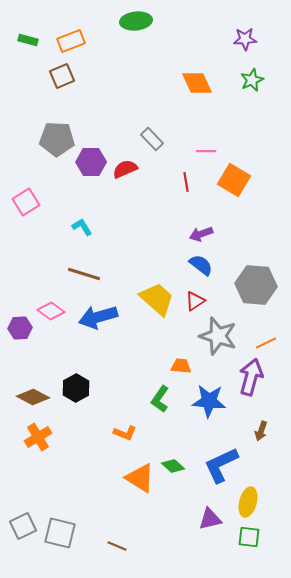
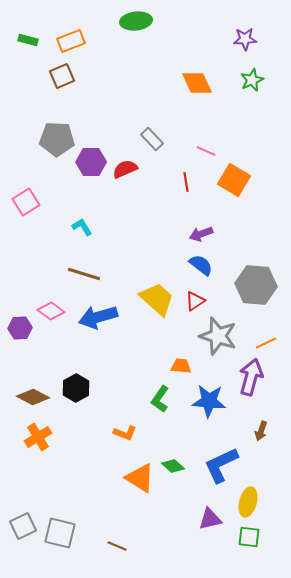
pink line at (206, 151): rotated 24 degrees clockwise
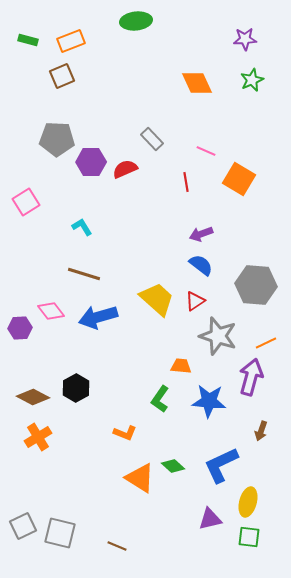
orange square at (234, 180): moved 5 px right, 1 px up
pink diamond at (51, 311): rotated 16 degrees clockwise
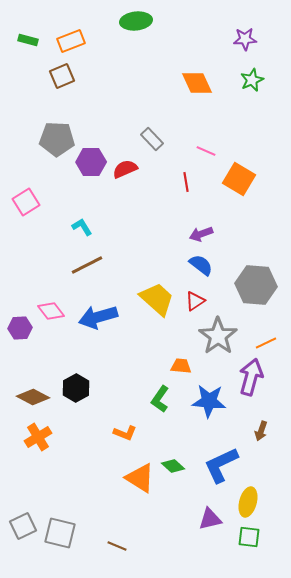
brown line at (84, 274): moved 3 px right, 9 px up; rotated 44 degrees counterclockwise
gray star at (218, 336): rotated 18 degrees clockwise
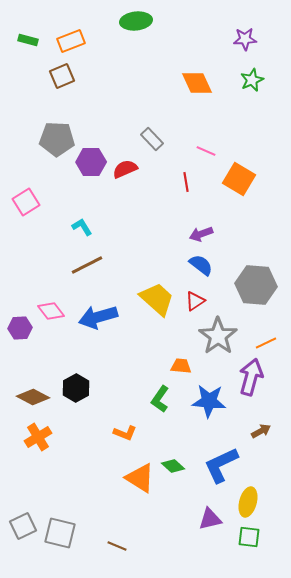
brown arrow at (261, 431): rotated 138 degrees counterclockwise
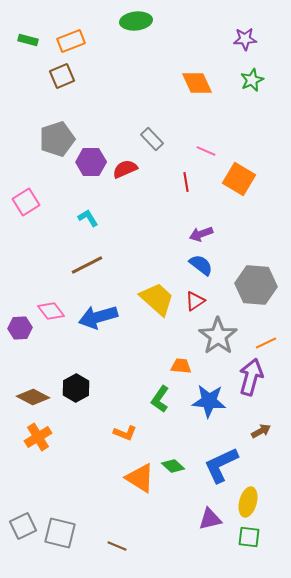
gray pentagon at (57, 139): rotated 20 degrees counterclockwise
cyan L-shape at (82, 227): moved 6 px right, 9 px up
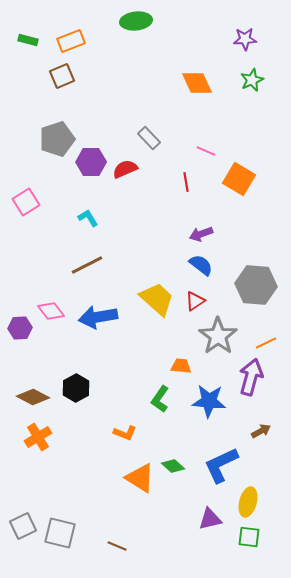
gray rectangle at (152, 139): moved 3 px left, 1 px up
blue arrow at (98, 317): rotated 6 degrees clockwise
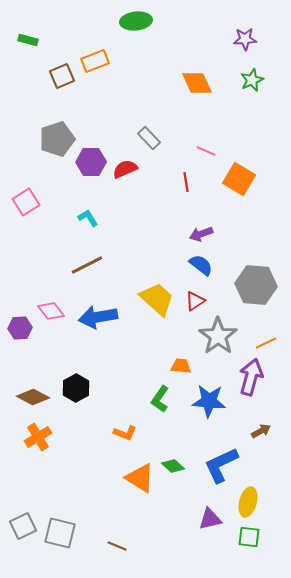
orange rectangle at (71, 41): moved 24 px right, 20 px down
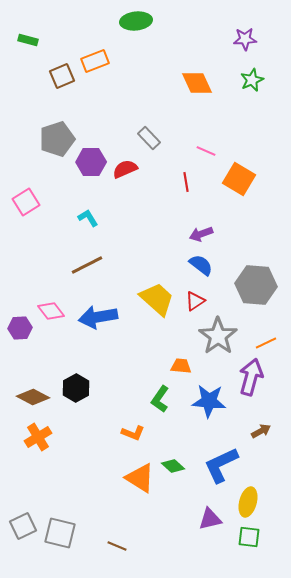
orange L-shape at (125, 433): moved 8 px right
